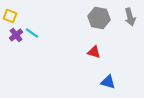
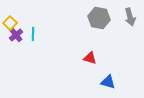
yellow square: moved 7 px down; rotated 24 degrees clockwise
cyan line: moved 1 px right, 1 px down; rotated 56 degrees clockwise
red triangle: moved 4 px left, 6 px down
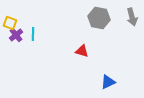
gray arrow: moved 2 px right
yellow square: rotated 24 degrees counterclockwise
red triangle: moved 8 px left, 7 px up
blue triangle: rotated 42 degrees counterclockwise
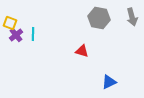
blue triangle: moved 1 px right
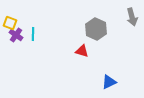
gray hexagon: moved 3 px left, 11 px down; rotated 15 degrees clockwise
purple cross: rotated 16 degrees counterclockwise
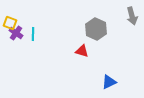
gray arrow: moved 1 px up
purple cross: moved 2 px up
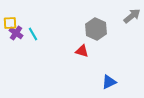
gray arrow: rotated 114 degrees counterclockwise
yellow square: rotated 24 degrees counterclockwise
cyan line: rotated 32 degrees counterclockwise
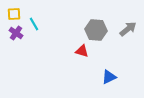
gray arrow: moved 4 px left, 13 px down
yellow square: moved 4 px right, 9 px up
gray hexagon: moved 1 px down; rotated 20 degrees counterclockwise
cyan line: moved 1 px right, 10 px up
blue triangle: moved 5 px up
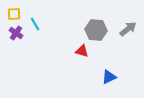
cyan line: moved 1 px right
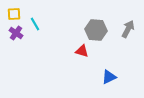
gray arrow: rotated 24 degrees counterclockwise
